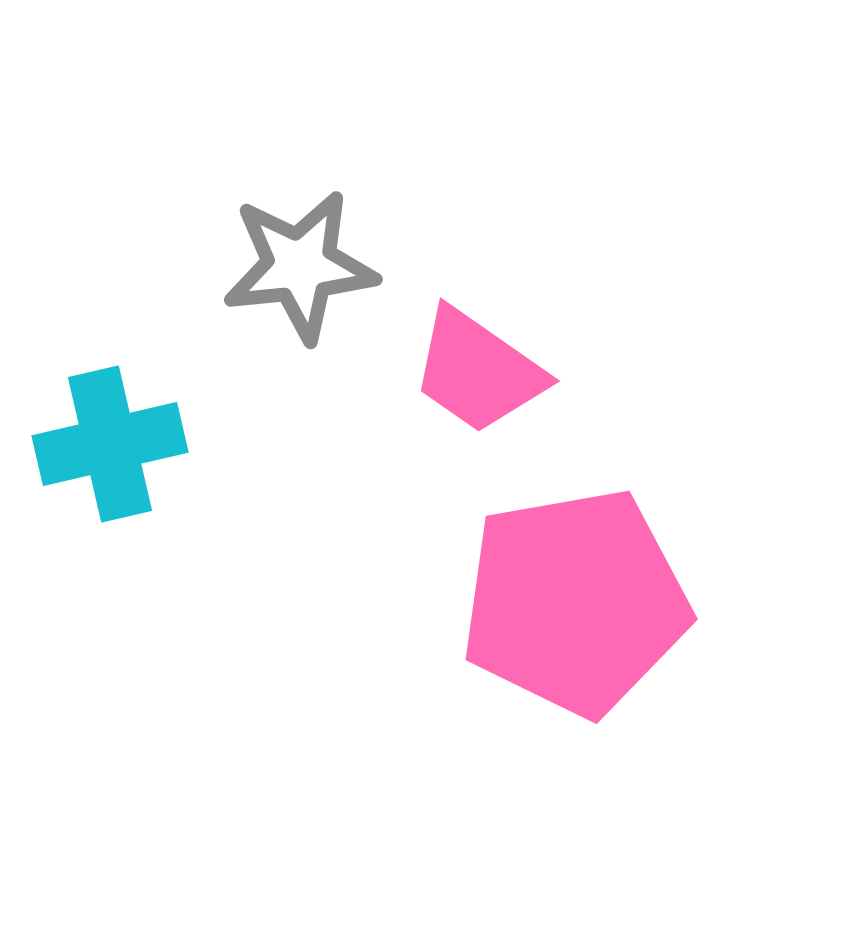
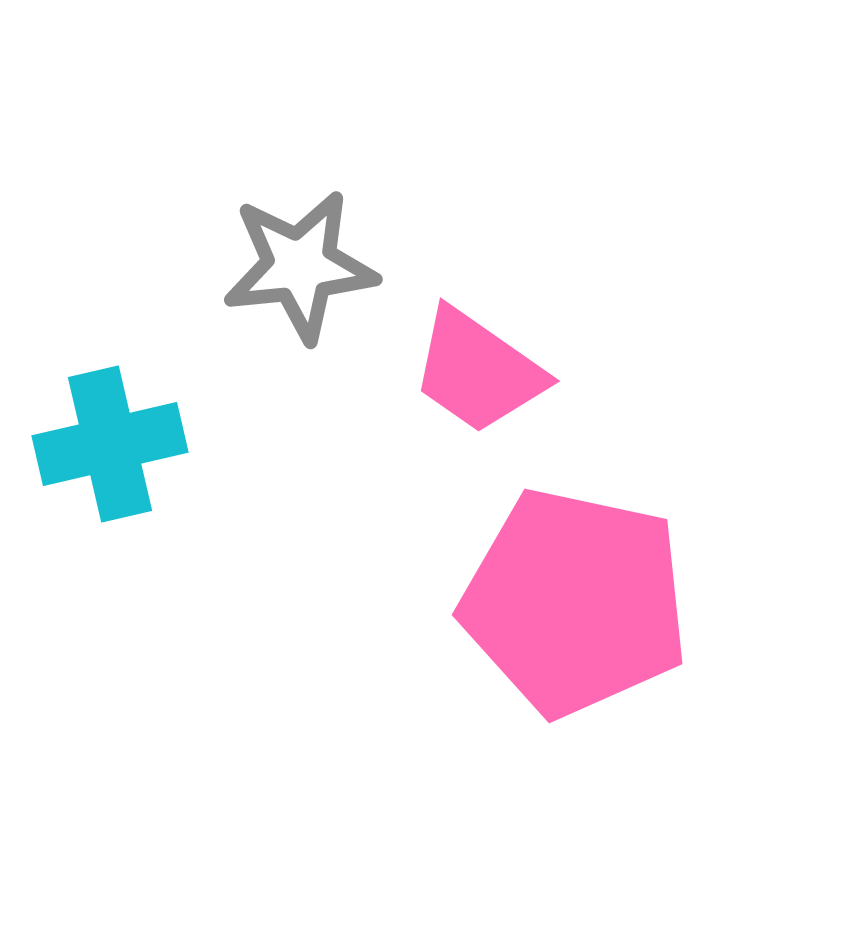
pink pentagon: rotated 22 degrees clockwise
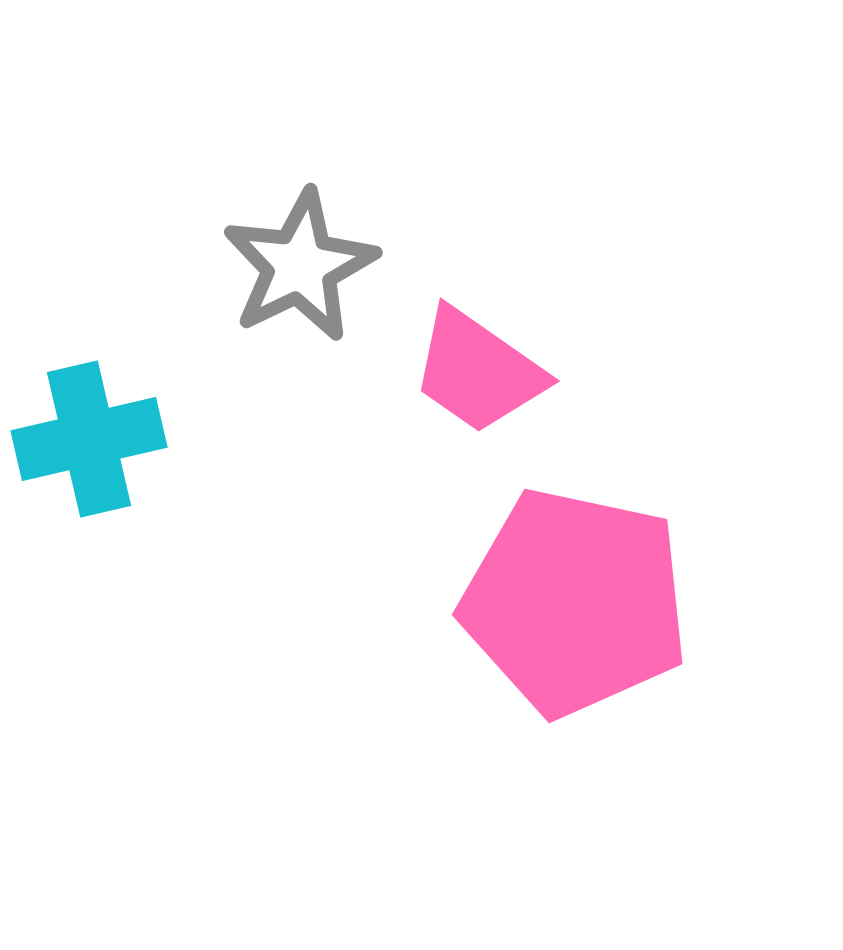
gray star: rotated 20 degrees counterclockwise
cyan cross: moved 21 px left, 5 px up
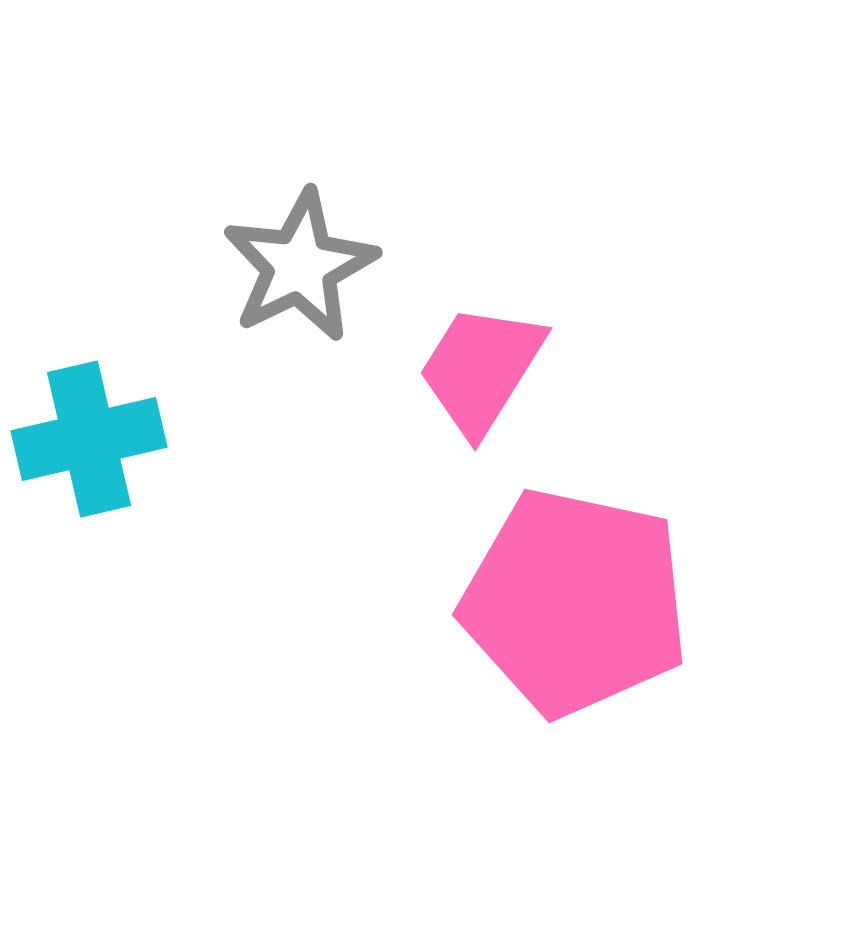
pink trapezoid: moved 3 px right, 2 px up; rotated 87 degrees clockwise
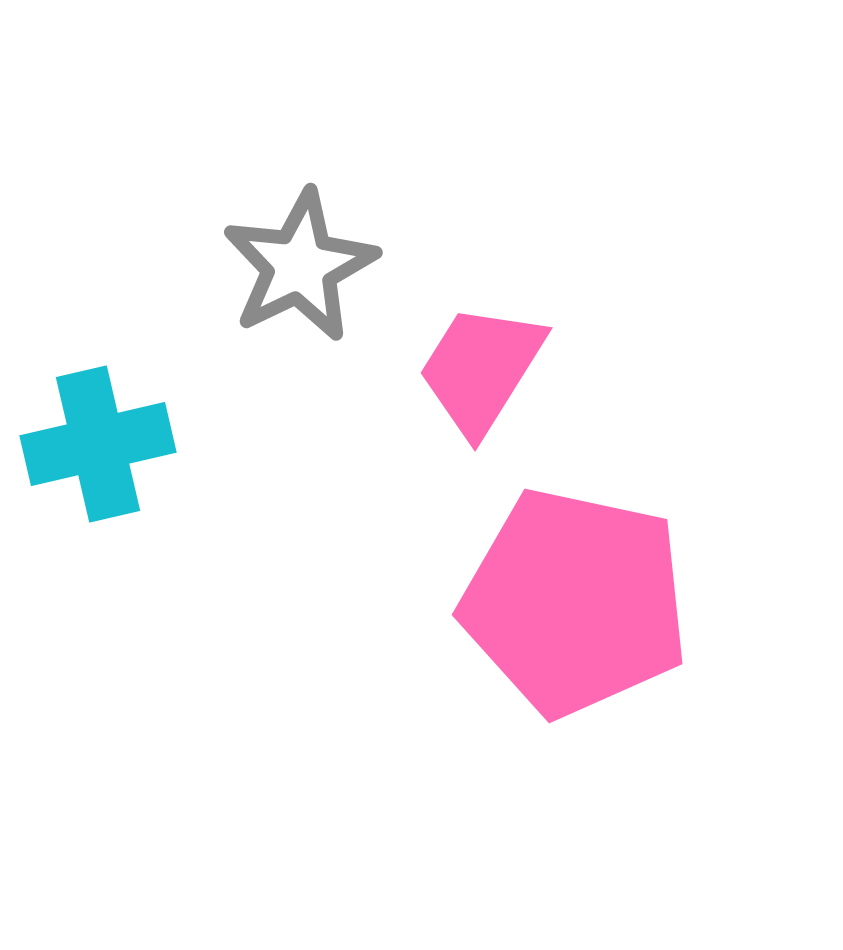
cyan cross: moved 9 px right, 5 px down
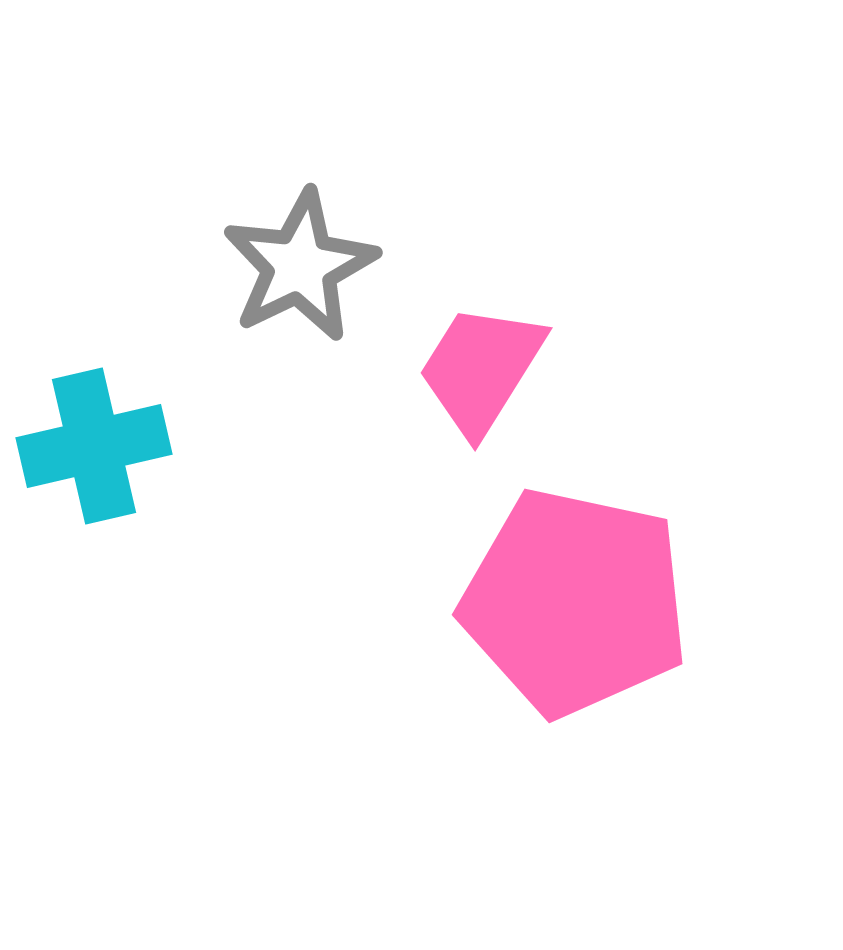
cyan cross: moved 4 px left, 2 px down
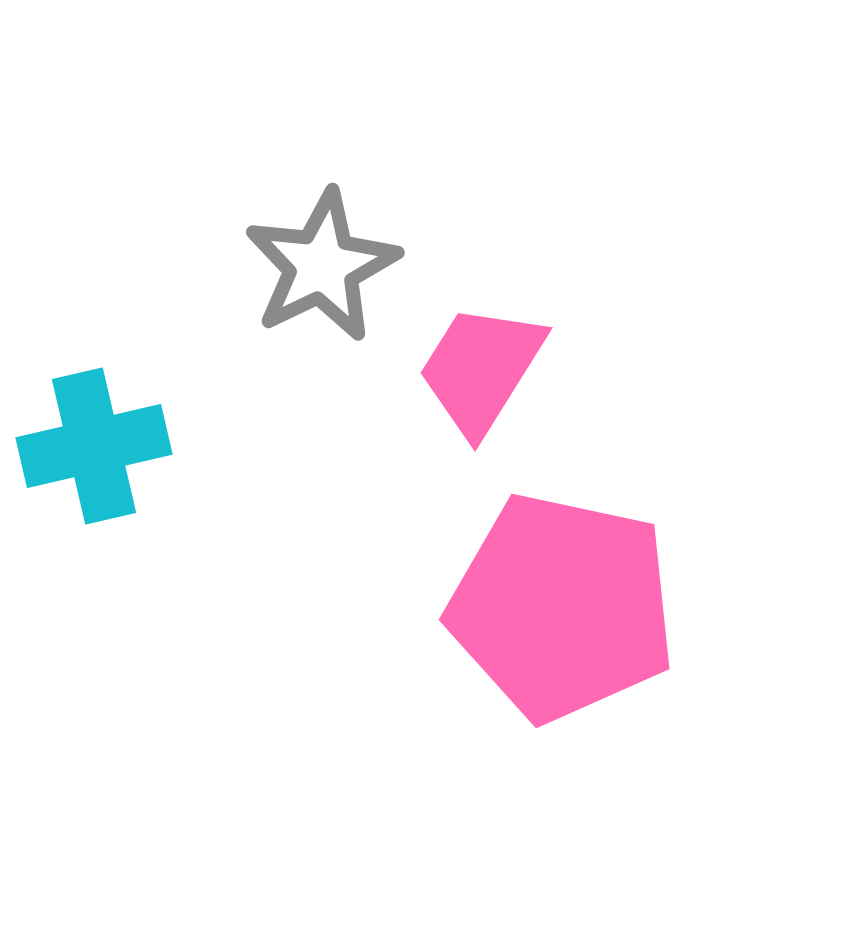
gray star: moved 22 px right
pink pentagon: moved 13 px left, 5 px down
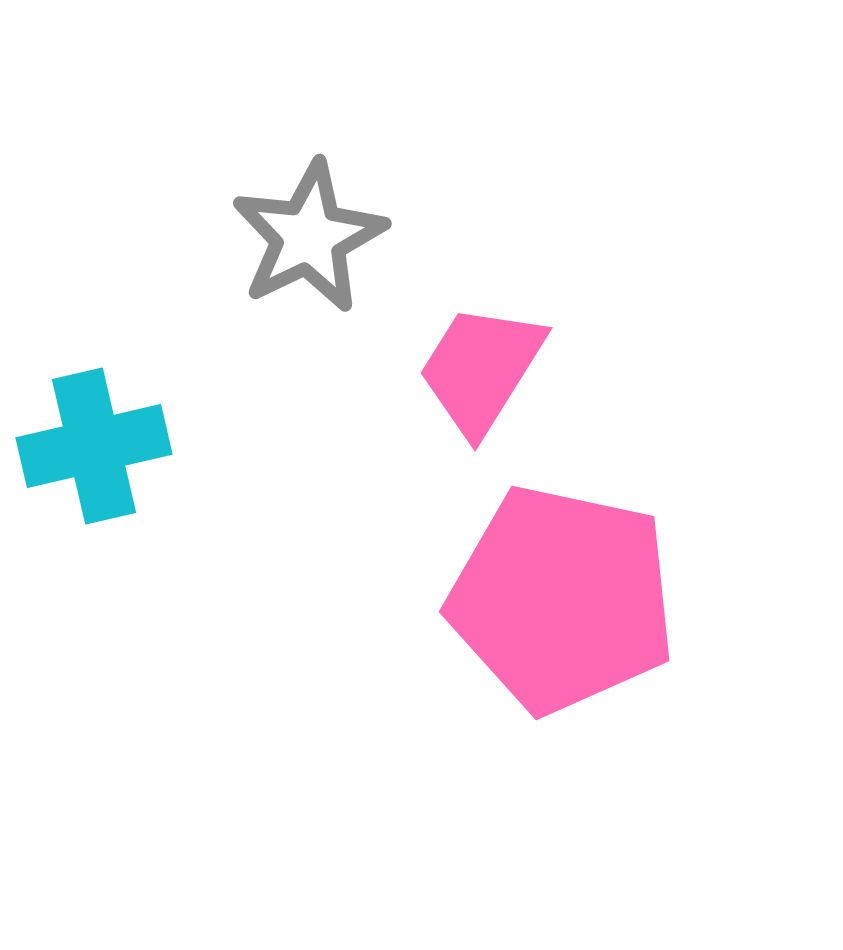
gray star: moved 13 px left, 29 px up
pink pentagon: moved 8 px up
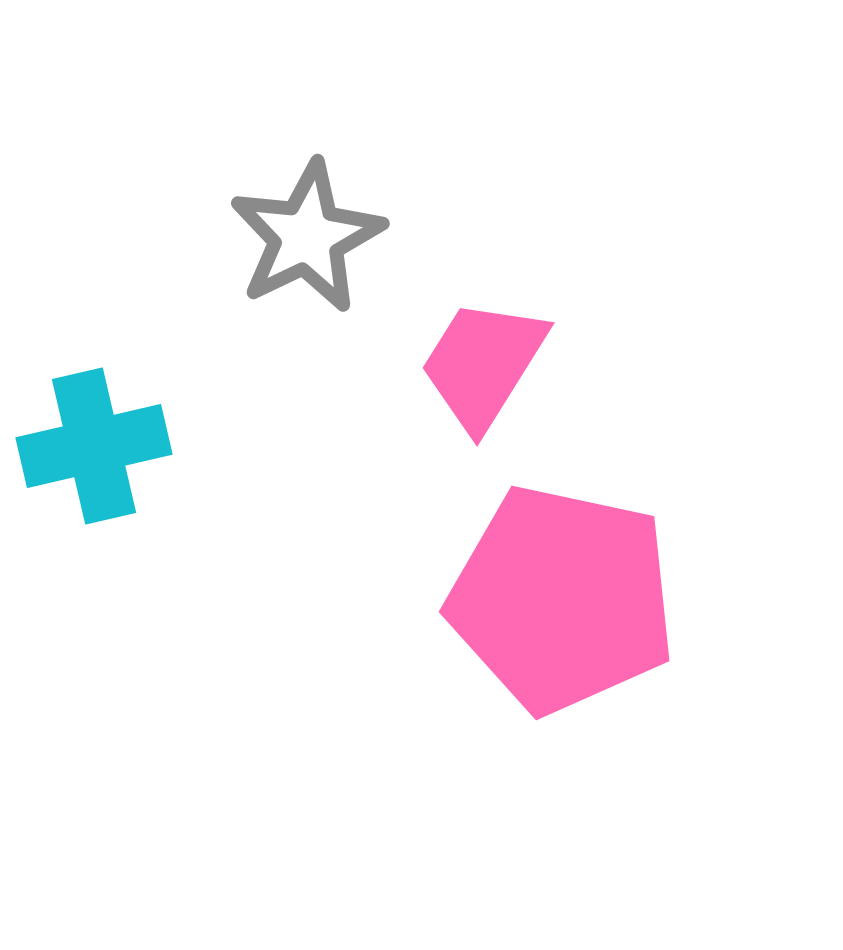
gray star: moved 2 px left
pink trapezoid: moved 2 px right, 5 px up
